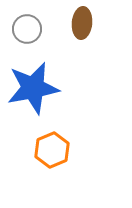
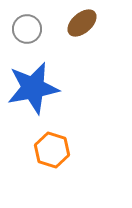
brown ellipse: rotated 44 degrees clockwise
orange hexagon: rotated 20 degrees counterclockwise
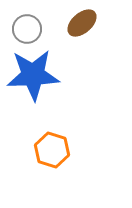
blue star: moved 13 px up; rotated 8 degrees clockwise
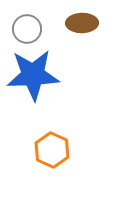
brown ellipse: rotated 40 degrees clockwise
orange hexagon: rotated 8 degrees clockwise
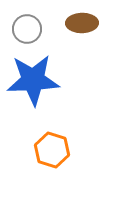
blue star: moved 5 px down
orange hexagon: rotated 8 degrees counterclockwise
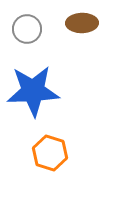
blue star: moved 11 px down
orange hexagon: moved 2 px left, 3 px down
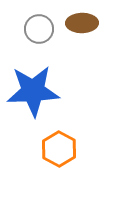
gray circle: moved 12 px right
orange hexagon: moved 9 px right, 4 px up; rotated 12 degrees clockwise
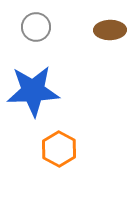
brown ellipse: moved 28 px right, 7 px down
gray circle: moved 3 px left, 2 px up
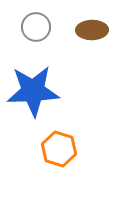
brown ellipse: moved 18 px left
orange hexagon: rotated 12 degrees counterclockwise
